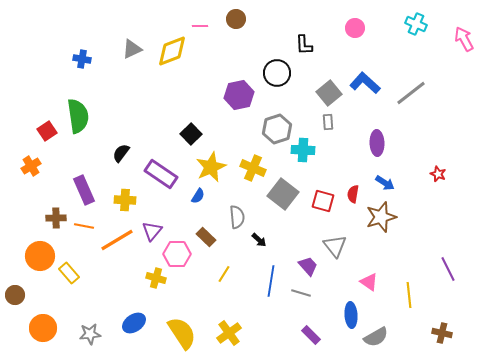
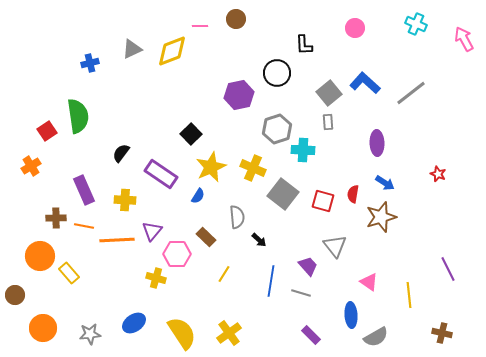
blue cross at (82, 59): moved 8 px right, 4 px down; rotated 24 degrees counterclockwise
orange line at (117, 240): rotated 28 degrees clockwise
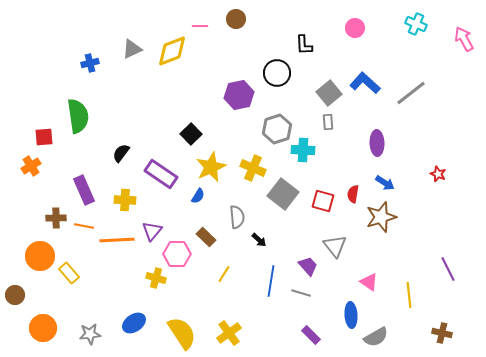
red square at (47, 131): moved 3 px left, 6 px down; rotated 30 degrees clockwise
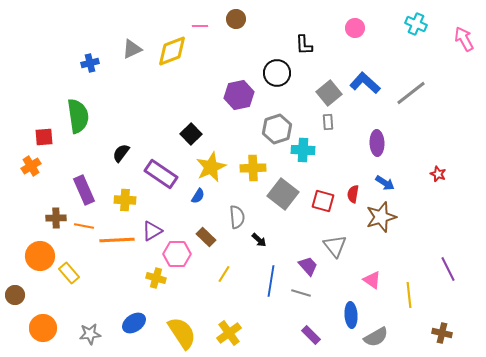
yellow cross at (253, 168): rotated 25 degrees counterclockwise
purple triangle at (152, 231): rotated 20 degrees clockwise
pink triangle at (369, 282): moved 3 px right, 2 px up
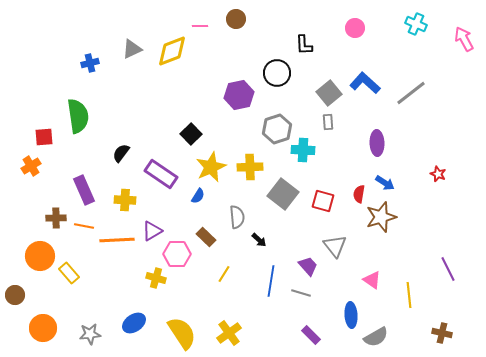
yellow cross at (253, 168): moved 3 px left, 1 px up
red semicircle at (353, 194): moved 6 px right
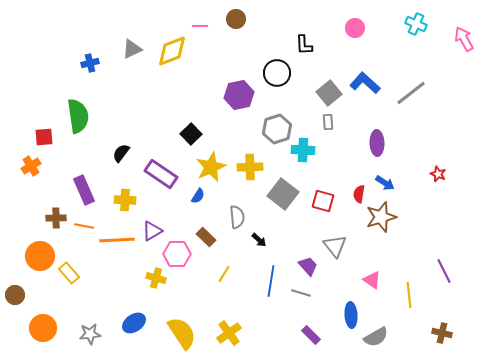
purple line at (448, 269): moved 4 px left, 2 px down
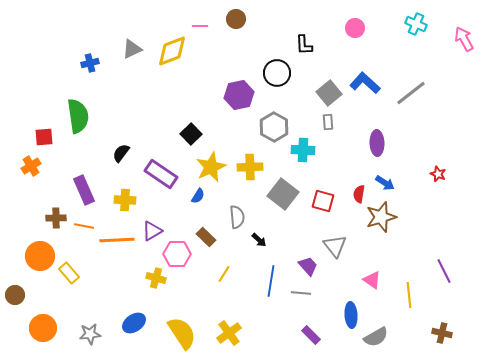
gray hexagon at (277, 129): moved 3 px left, 2 px up; rotated 12 degrees counterclockwise
gray line at (301, 293): rotated 12 degrees counterclockwise
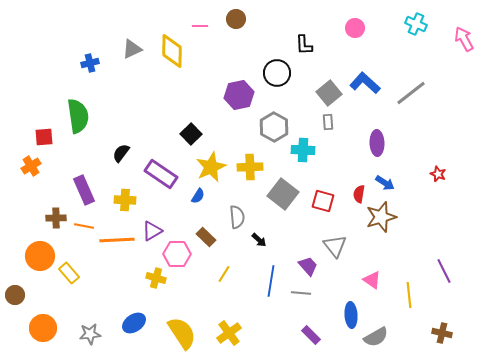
yellow diamond at (172, 51): rotated 68 degrees counterclockwise
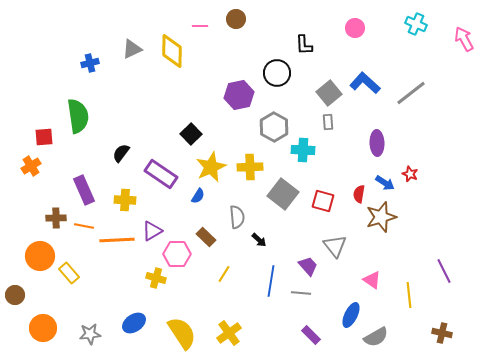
red star at (438, 174): moved 28 px left
blue ellipse at (351, 315): rotated 30 degrees clockwise
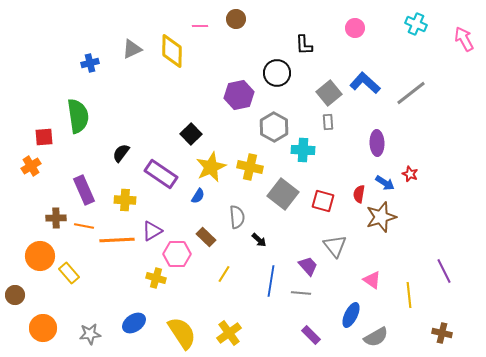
yellow cross at (250, 167): rotated 15 degrees clockwise
